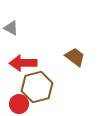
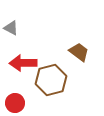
brown trapezoid: moved 4 px right, 5 px up
brown hexagon: moved 14 px right, 7 px up
red circle: moved 4 px left, 1 px up
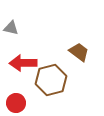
gray triangle: rotated 14 degrees counterclockwise
red circle: moved 1 px right
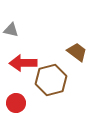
gray triangle: moved 2 px down
brown trapezoid: moved 2 px left
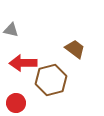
brown trapezoid: moved 2 px left, 3 px up
